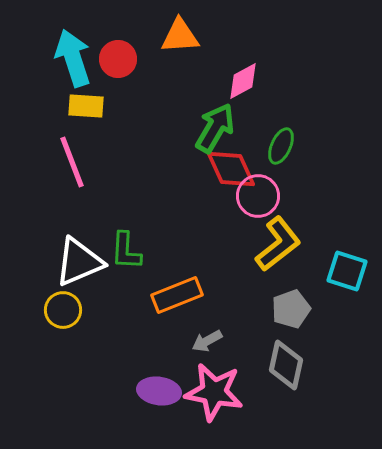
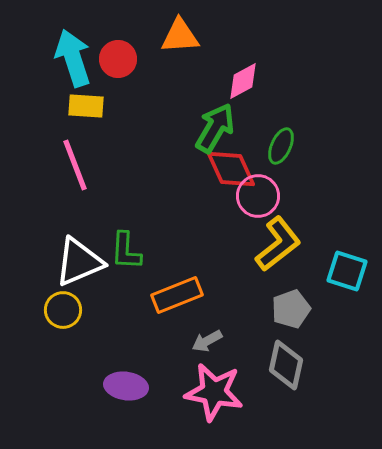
pink line: moved 3 px right, 3 px down
purple ellipse: moved 33 px left, 5 px up
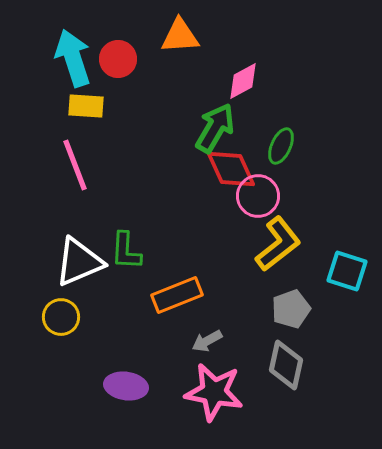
yellow circle: moved 2 px left, 7 px down
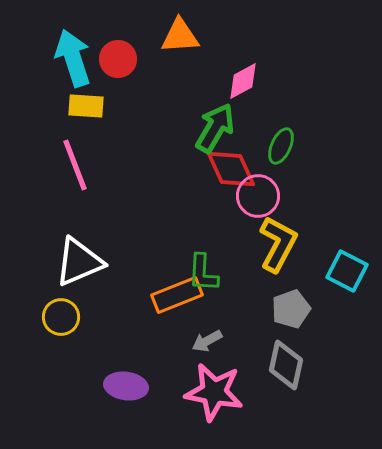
yellow L-shape: rotated 24 degrees counterclockwise
green L-shape: moved 77 px right, 22 px down
cyan square: rotated 9 degrees clockwise
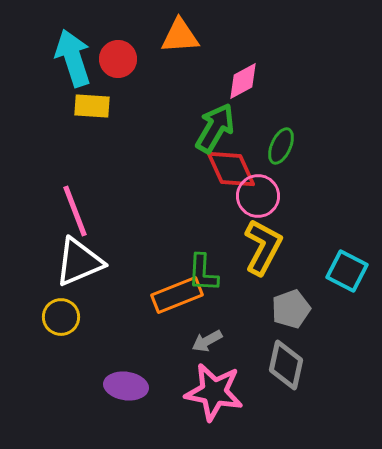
yellow rectangle: moved 6 px right
pink line: moved 46 px down
yellow L-shape: moved 15 px left, 3 px down
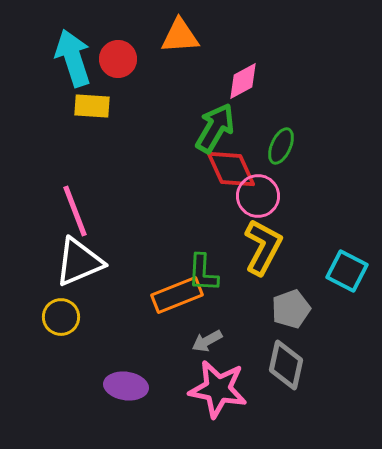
pink star: moved 4 px right, 3 px up
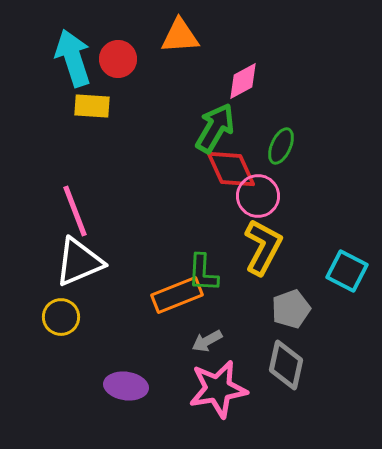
pink star: rotated 20 degrees counterclockwise
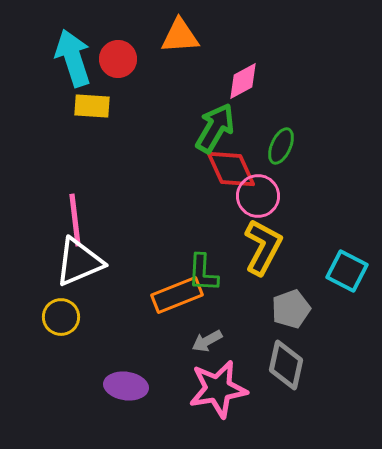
pink line: moved 9 px down; rotated 14 degrees clockwise
